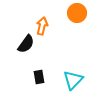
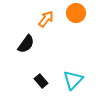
orange circle: moved 1 px left
orange arrow: moved 4 px right, 7 px up; rotated 24 degrees clockwise
black rectangle: moved 2 px right, 4 px down; rotated 32 degrees counterclockwise
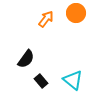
black semicircle: moved 15 px down
cyan triangle: rotated 35 degrees counterclockwise
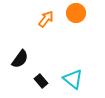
black semicircle: moved 6 px left
cyan triangle: moved 1 px up
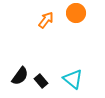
orange arrow: moved 1 px down
black semicircle: moved 17 px down
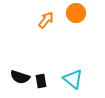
black semicircle: moved 1 px down; rotated 72 degrees clockwise
black rectangle: rotated 32 degrees clockwise
